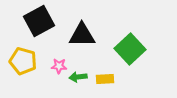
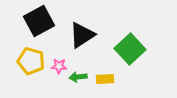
black triangle: rotated 32 degrees counterclockwise
yellow pentagon: moved 8 px right
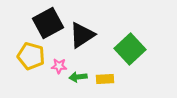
black square: moved 9 px right, 2 px down
yellow pentagon: moved 5 px up
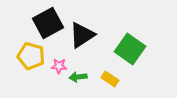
green square: rotated 12 degrees counterclockwise
yellow rectangle: moved 5 px right; rotated 36 degrees clockwise
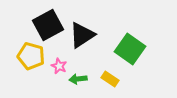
black square: moved 2 px down
pink star: rotated 21 degrees clockwise
green arrow: moved 2 px down
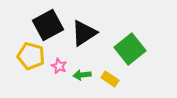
black triangle: moved 2 px right, 2 px up
green square: rotated 16 degrees clockwise
green arrow: moved 4 px right, 4 px up
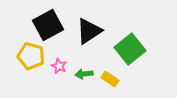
black triangle: moved 5 px right, 2 px up
green arrow: moved 2 px right, 1 px up
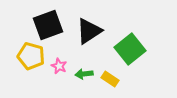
black square: rotated 8 degrees clockwise
